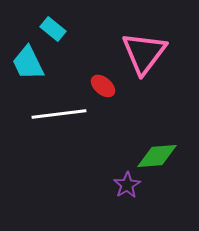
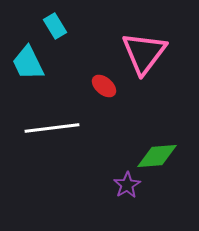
cyan rectangle: moved 2 px right, 3 px up; rotated 20 degrees clockwise
red ellipse: moved 1 px right
white line: moved 7 px left, 14 px down
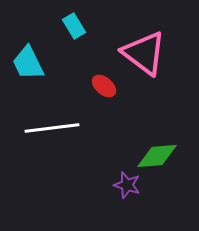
cyan rectangle: moved 19 px right
pink triangle: rotated 30 degrees counterclockwise
purple star: rotated 24 degrees counterclockwise
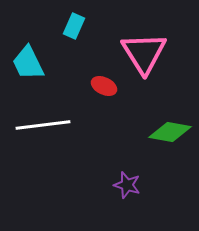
cyan rectangle: rotated 55 degrees clockwise
pink triangle: rotated 21 degrees clockwise
red ellipse: rotated 15 degrees counterclockwise
white line: moved 9 px left, 3 px up
green diamond: moved 13 px right, 24 px up; rotated 15 degrees clockwise
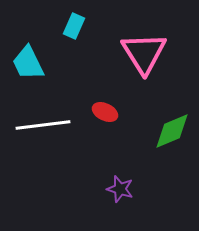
red ellipse: moved 1 px right, 26 px down
green diamond: moved 2 px right, 1 px up; rotated 33 degrees counterclockwise
purple star: moved 7 px left, 4 px down
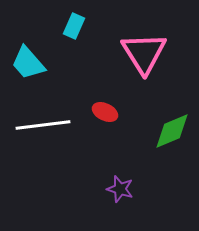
cyan trapezoid: rotated 15 degrees counterclockwise
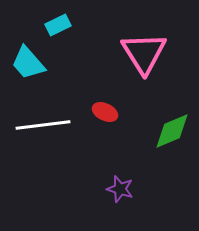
cyan rectangle: moved 16 px left, 1 px up; rotated 40 degrees clockwise
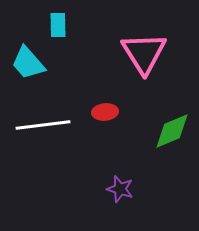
cyan rectangle: rotated 65 degrees counterclockwise
red ellipse: rotated 30 degrees counterclockwise
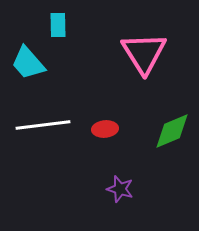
red ellipse: moved 17 px down
